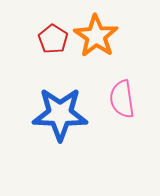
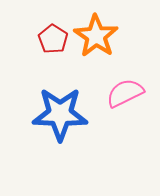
pink semicircle: moved 3 px right, 6 px up; rotated 72 degrees clockwise
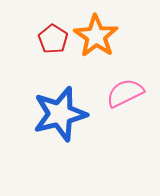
blue star: rotated 16 degrees counterclockwise
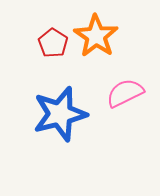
red pentagon: moved 4 px down
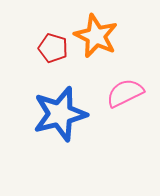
orange star: rotated 9 degrees counterclockwise
red pentagon: moved 5 px down; rotated 16 degrees counterclockwise
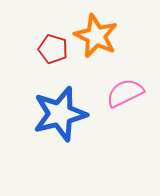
red pentagon: moved 1 px down
